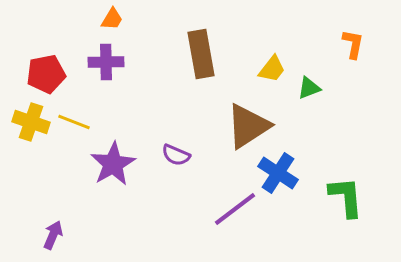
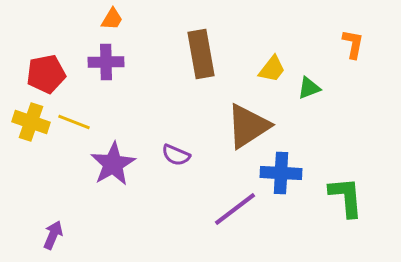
blue cross: moved 3 px right; rotated 30 degrees counterclockwise
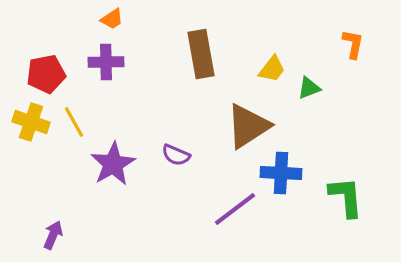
orange trapezoid: rotated 25 degrees clockwise
yellow line: rotated 40 degrees clockwise
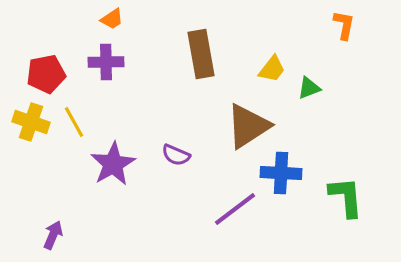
orange L-shape: moved 9 px left, 19 px up
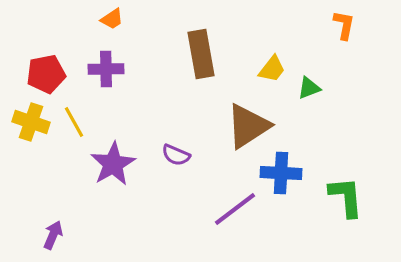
purple cross: moved 7 px down
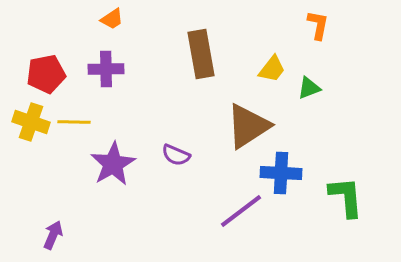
orange L-shape: moved 26 px left
yellow line: rotated 60 degrees counterclockwise
purple line: moved 6 px right, 2 px down
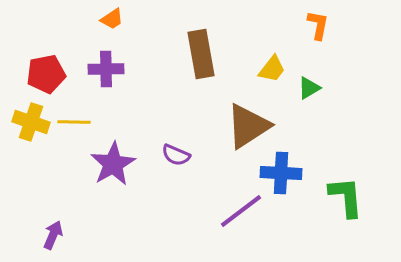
green triangle: rotated 10 degrees counterclockwise
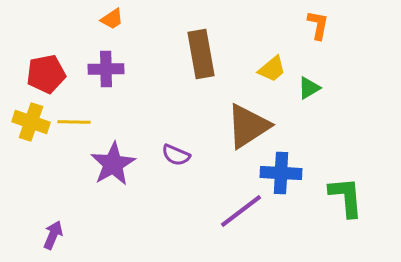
yellow trapezoid: rotated 12 degrees clockwise
